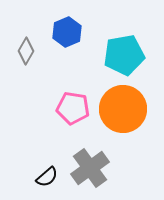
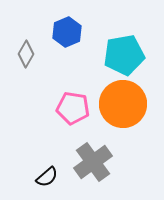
gray diamond: moved 3 px down
orange circle: moved 5 px up
gray cross: moved 3 px right, 6 px up
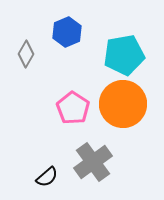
pink pentagon: rotated 24 degrees clockwise
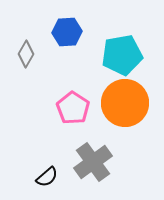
blue hexagon: rotated 20 degrees clockwise
cyan pentagon: moved 2 px left
orange circle: moved 2 px right, 1 px up
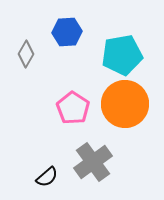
orange circle: moved 1 px down
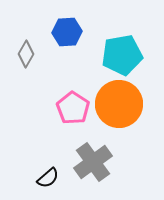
orange circle: moved 6 px left
black semicircle: moved 1 px right, 1 px down
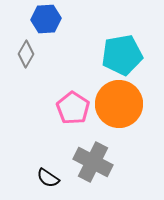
blue hexagon: moved 21 px left, 13 px up
gray cross: rotated 27 degrees counterclockwise
black semicircle: rotated 75 degrees clockwise
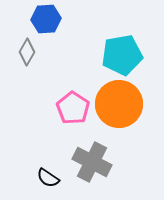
gray diamond: moved 1 px right, 2 px up
gray cross: moved 1 px left
